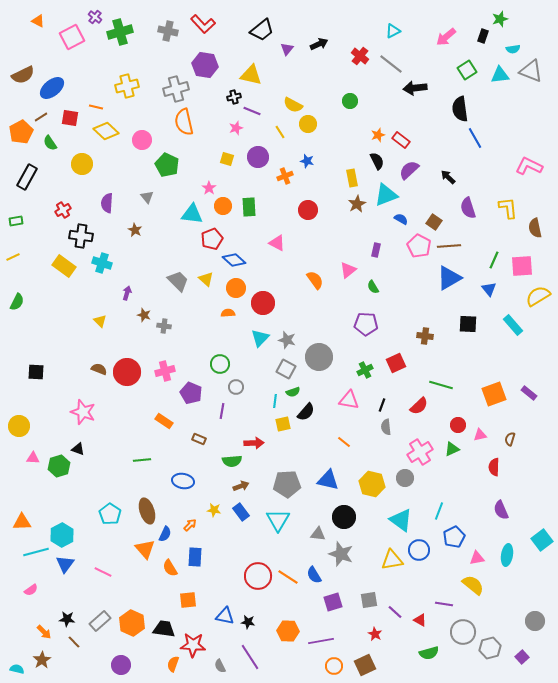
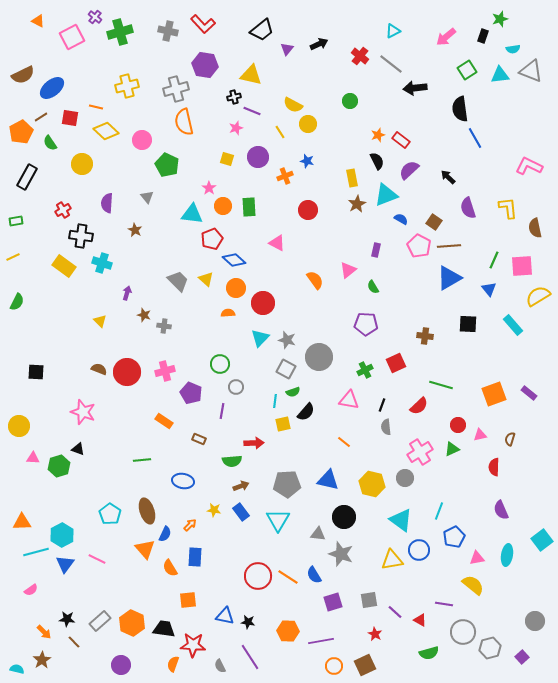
pink line at (103, 572): moved 6 px left, 13 px up
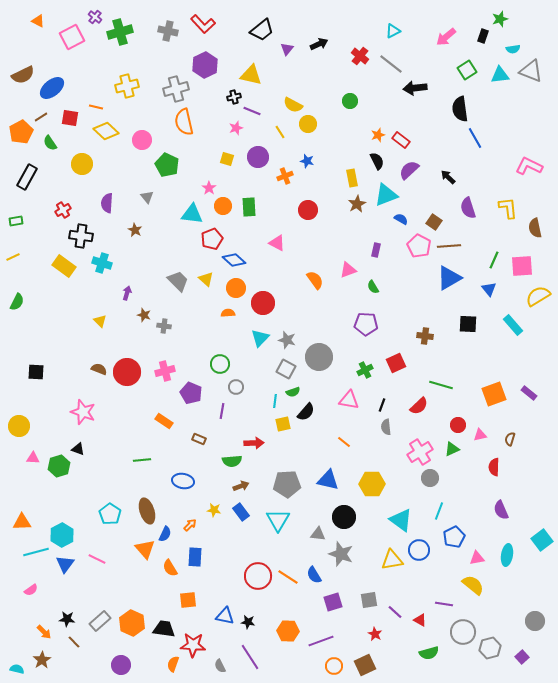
purple hexagon at (205, 65): rotated 25 degrees clockwise
pink triangle at (348, 270): rotated 18 degrees clockwise
gray circle at (405, 478): moved 25 px right
yellow hexagon at (372, 484): rotated 15 degrees counterclockwise
purple line at (321, 641): rotated 10 degrees counterclockwise
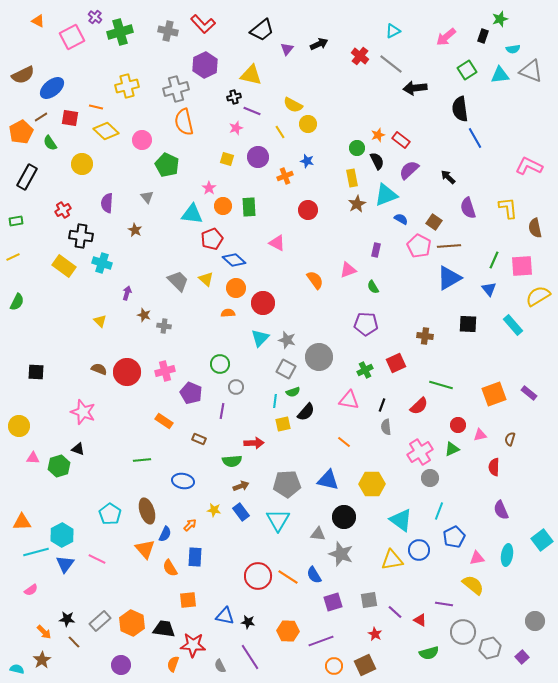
green circle at (350, 101): moved 7 px right, 47 px down
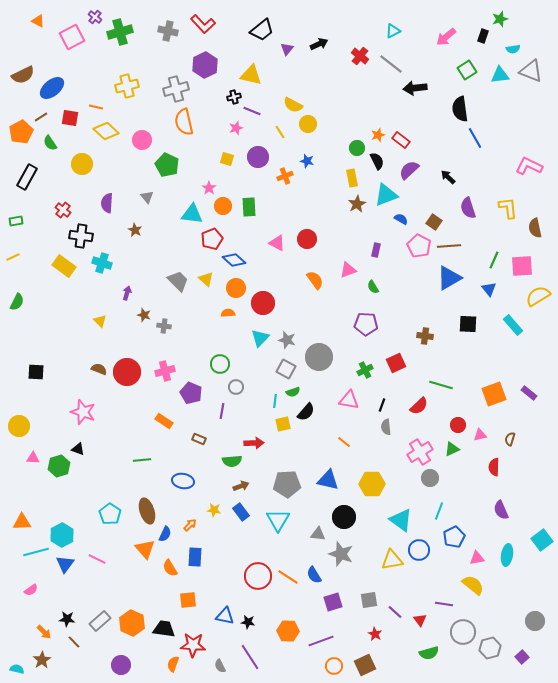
red cross at (63, 210): rotated 21 degrees counterclockwise
red circle at (308, 210): moved 1 px left, 29 px down
red triangle at (420, 620): rotated 24 degrees clockwise
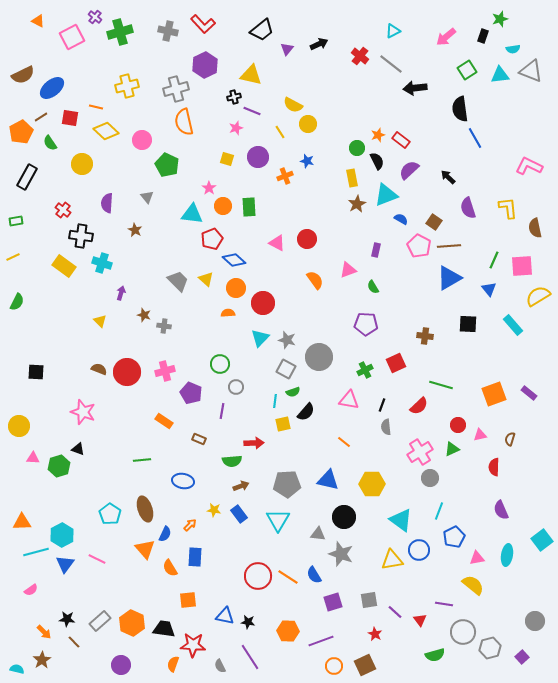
purple arrow at (127, 293): moved 6 px left
brown ellipse at (147, 511): moved 2 px left, 2 px up
blue rectangle at (241, 512): moved 2 px left, 2 px down
green semicircle at (429, 653): moved 6 px right, 2 px down
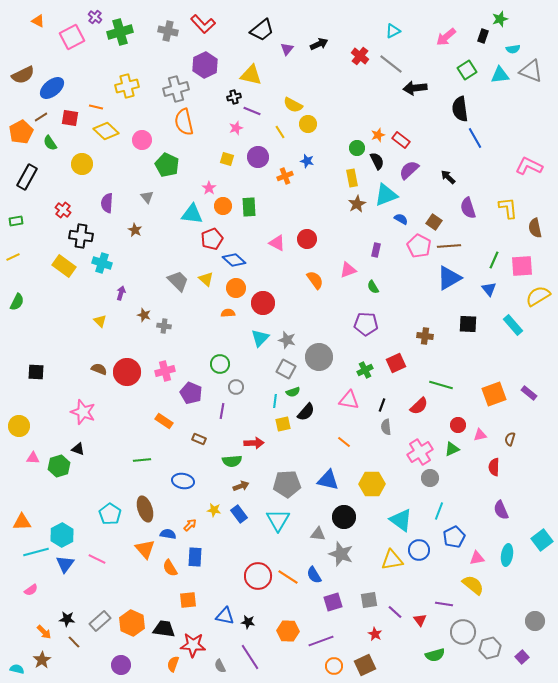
blue semicircle at (165, 534): moved 3 px right; rotated 105 degrees counterclockwise
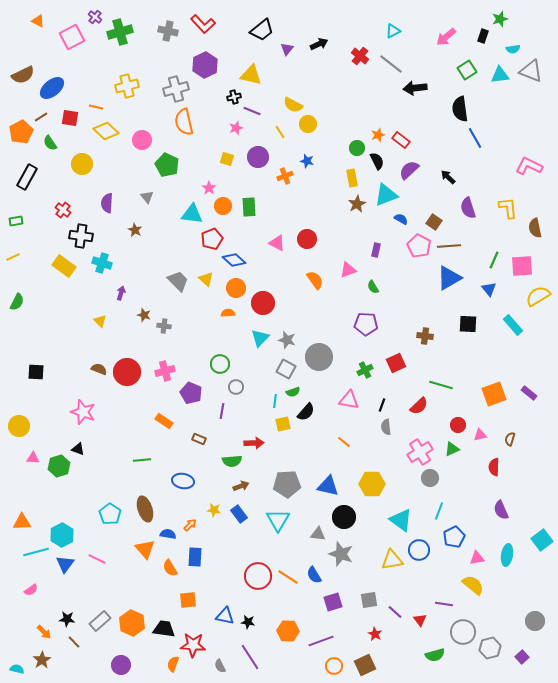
blue triangle at (328, 480): moved 6 px down
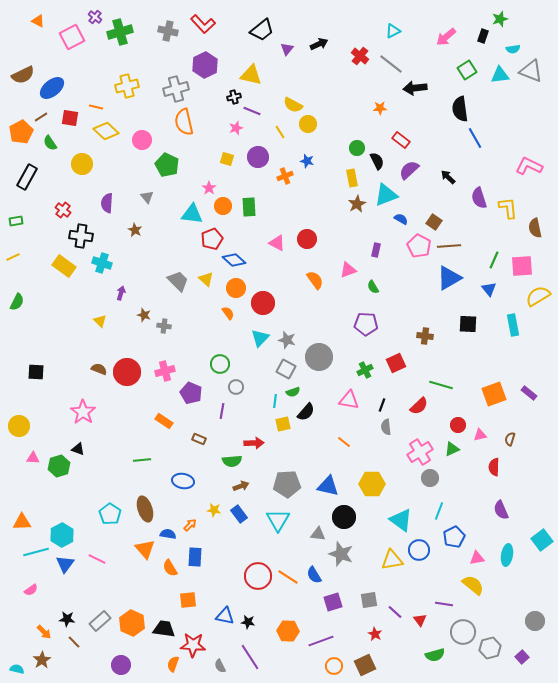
orange star at (378, 135): moved 2 px right, 27 px up; rotated 16 degrees clockwise
purple semicircle at (468, 208): moved 11 px right, 10 px up
orange semicircle at (228, 313): rotated 56 degrees clockwise
cyan rectangle at (513, 325): rotated 30 degrees clockwise
pink star at (83, 412): rotated 15 degrees clockwise
